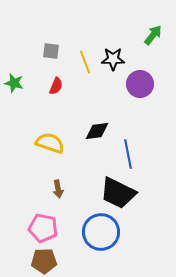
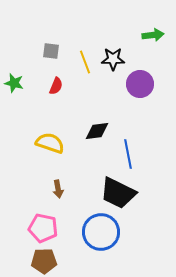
green arrow: rotated 45 degrees clockwise
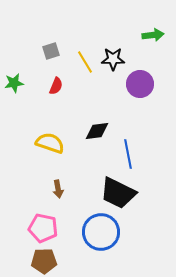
gray square: rotated 24 degrees counterclockwise
yellow line: rotated 10 degrees counterclockwise
green star: rotated 24 degrees counterclockwise
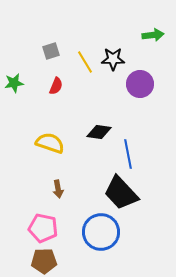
black diamond: moved 2 px right, 1 px down; rotated 15 degrees clockwise
black trapezoid: moved 3 px right; rotated 21 degrees clockwise
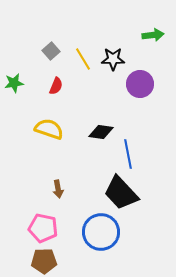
gray square: rotated 24 degrees counterclockwise
yellow line: moved 2 px left, 3 px up
black diamond: moved 2 px right
yellow semicircle: moved 1 px left, 14 px up
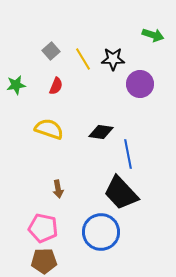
green arrow: rotated 25 degrees clockwise
green star: moved 2 px right, 2 px down
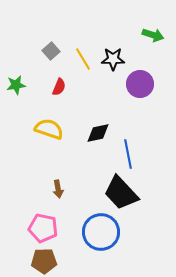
red semicircle: moved 3 px right, 1 px down
black diamond: moved 3 px left, 1 px down; rotated 20 degrees counterclockwise
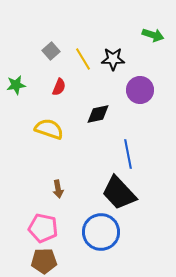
purple circle: moved 6 px down
black diamond: moved 19 px up
black trapezoid: moved 2 px left
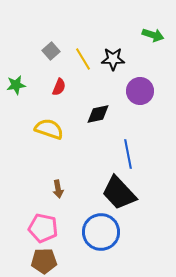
purple circle: moved 1 px down
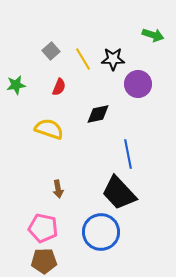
purple circle: moved 2 px left, 7 px up
